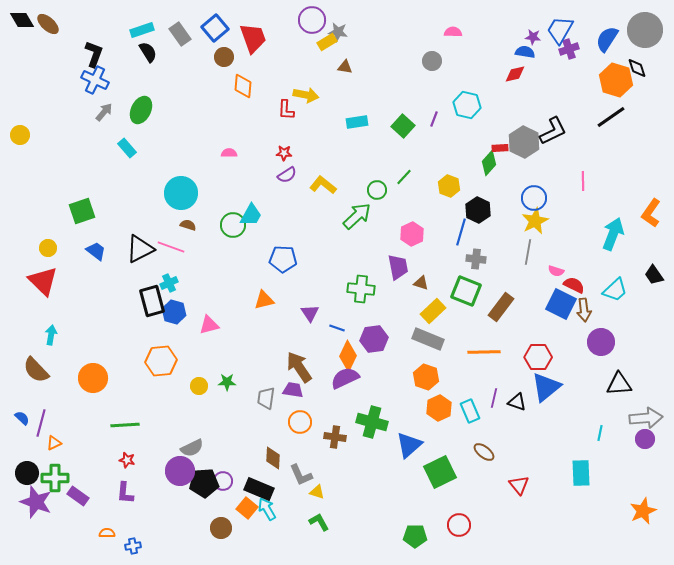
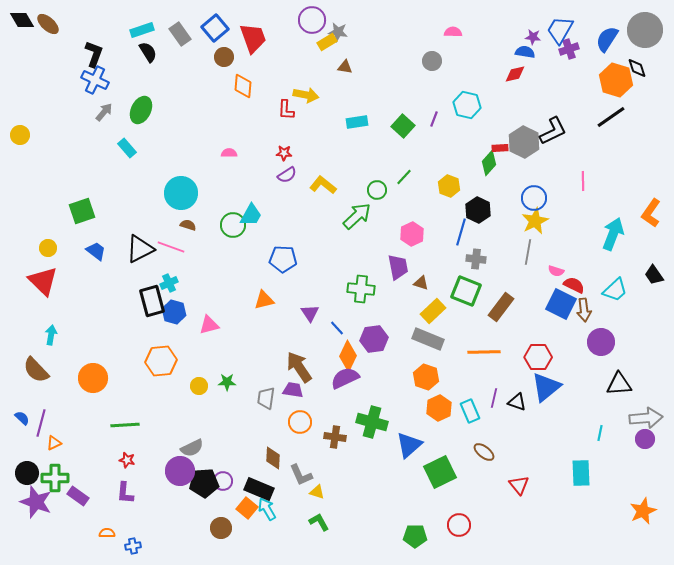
blue line at (337, 328): rotated 28 degrees clockwise
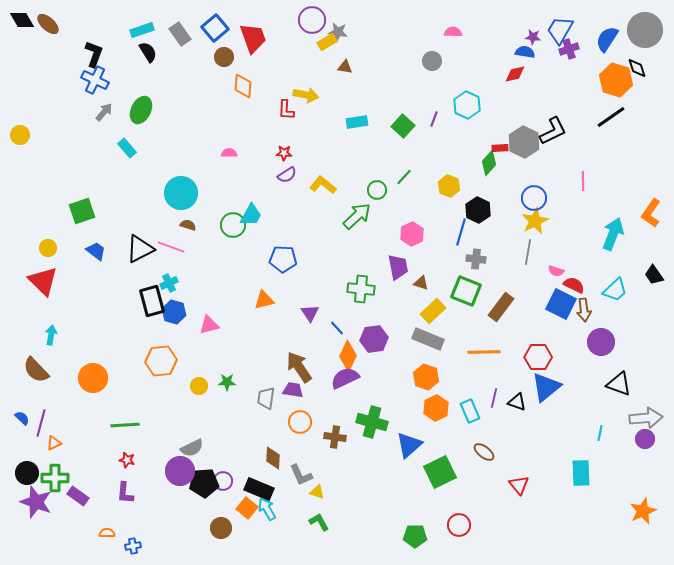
cyan hexagon at (467, 105): rotated 12 degrees clockwise
black triangle at (619, 384): rotated 24 degrees clockwise
orange hexagon at (439, 408): moved 3 px left
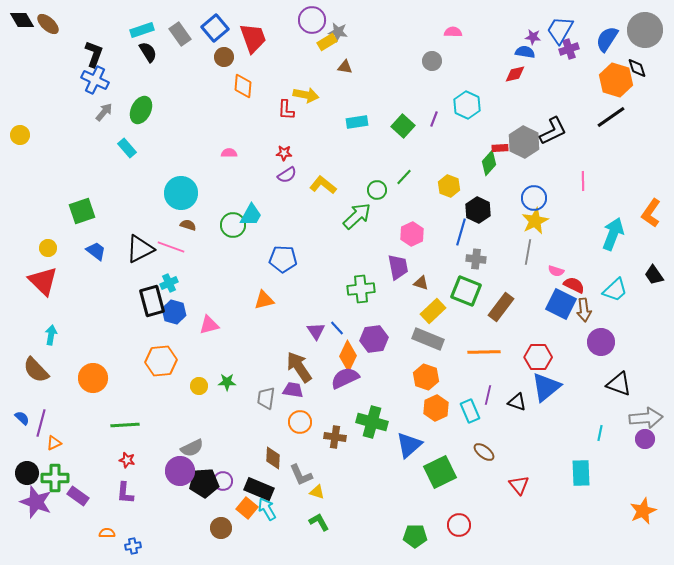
green cross at (361, 289): rotated 12 degrees counterclockwise
purple triangle at (310, 313): moved 6 px right, 18 px down
purple line at (494, 398): moved 6 px left, 3 px up
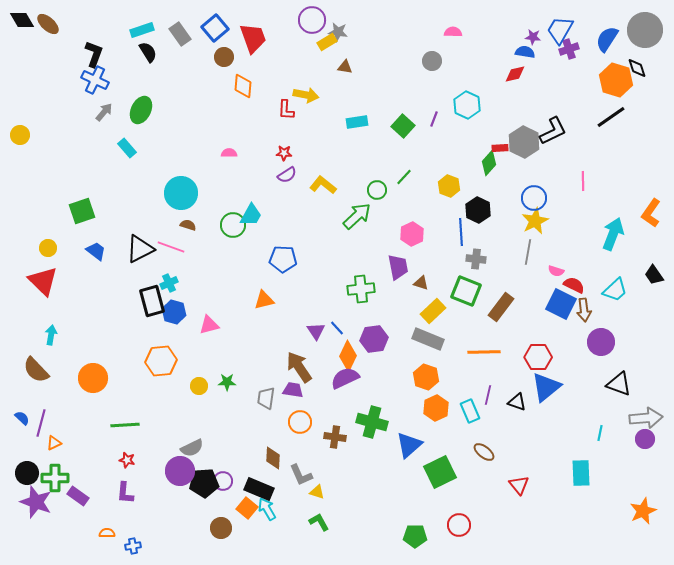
blue line at (461, 232): rotated 20 degrees counterclockwise
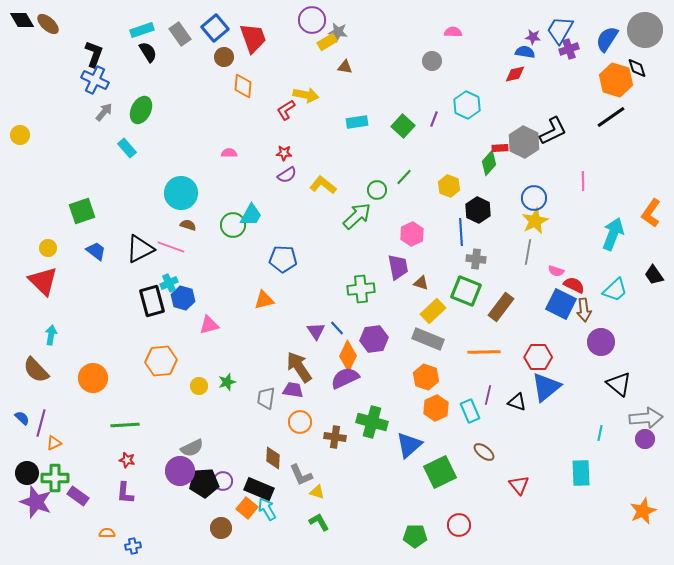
red L-shape at (286, 110): rotated 55 degrees clockwise
blue hexagon at (174, 312): moved 9 px right, 14 px up
green star at (227, 382): rotated 18 degrees counterclockwise
black triangle at (619, 384): rotated 20 degrees clockwise
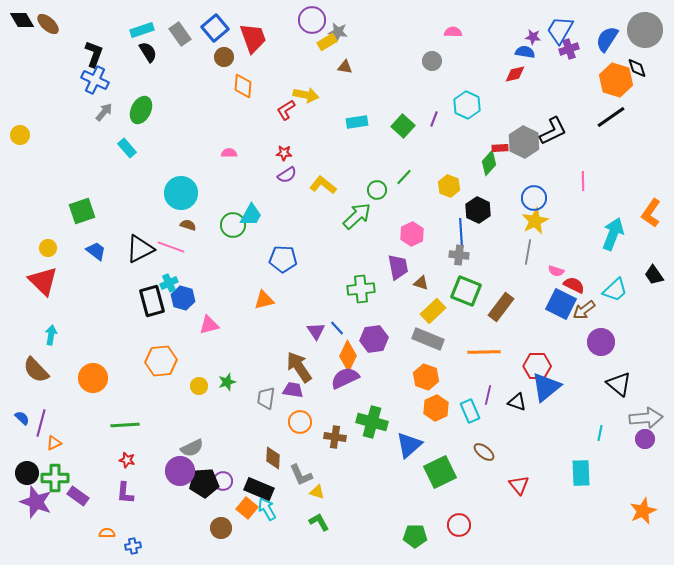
gray cross at (476, 259): moved 17 px left, 4 px up
brown arrow at (584, 310): rotated 60 degrees clockwise
red hexagon at (538, 357): moved 1 px left, 9 px down
